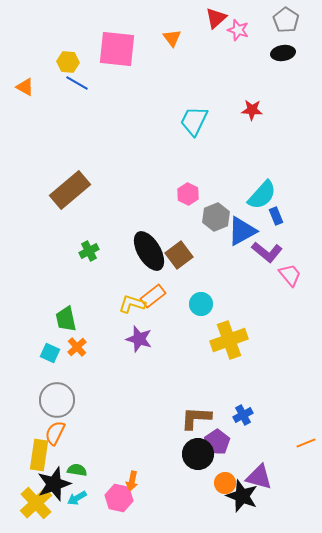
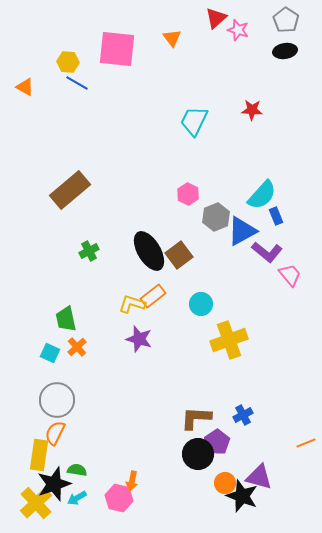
black ellipse at (283, 53): moved 2 px right, 2 px up
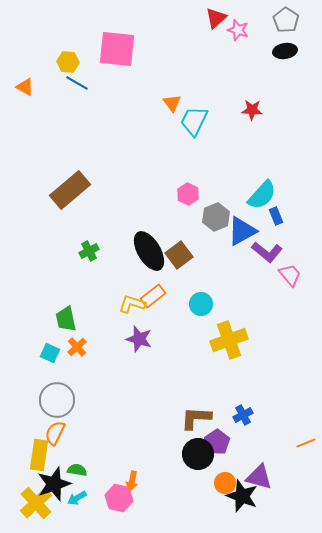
orange triangle at (172, 38): moved 65 px down
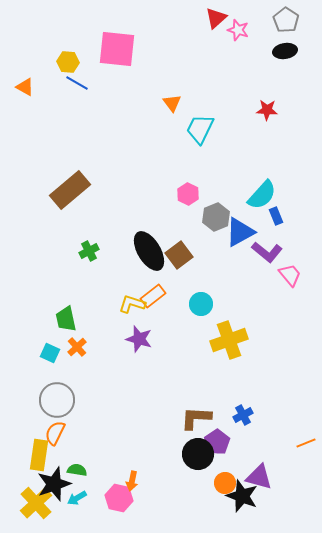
red star at (252, 110): moved 15 px right
cyan trapezoid at (194, 121): moved 6 px right, 8 px down
blue triangle at (242, 231): moved 2 px left, 1 px down
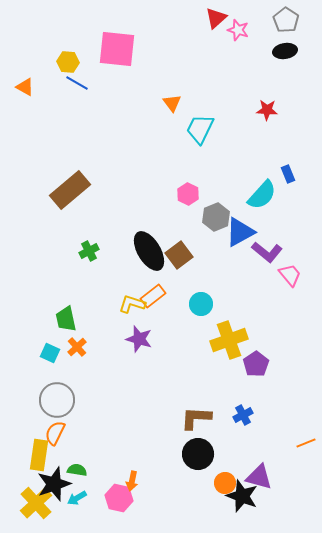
blue rectangle at (276, 216): moved 12 px right, 42 px up
purple pentagon at (217, 442): moved 39 px right, 78 px up
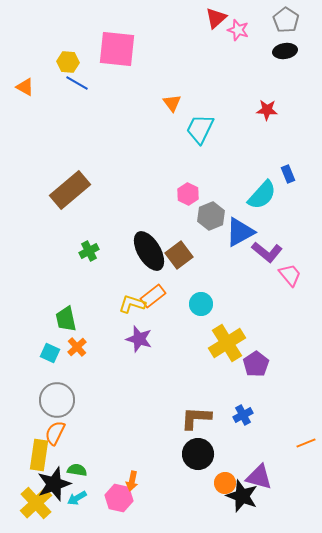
gray hexagon at (216, 217): moved 5 px left, 1 px up
yellow cross at (229, 340): moved 2 px left, 3 px down; rotated 12 degrees counterclockwise
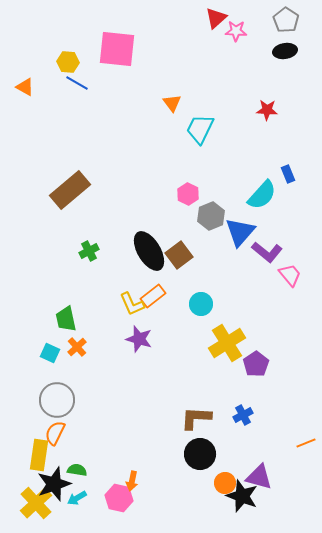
pink star at (238, 30): moved 2 px left, 1 px down; rotated 15 degrees counterclockwise
blue triangle at (240, 232): rotated 20 degrees counterclockwise
yellow L-shape at (132, 304): rotated 132 degrees counterclockwise
black circle at (198, 454): moved 2 px right
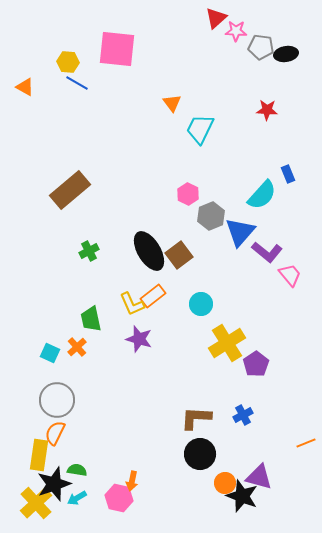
gray pentagon at (286, 20): moved 25 px left, 27 px down; rotated 25 degrees counterclockwise
black ellipse at (285, 51): moved 1 px right, 3 px down
green trapezoid at (66, 319): moved 25 px right
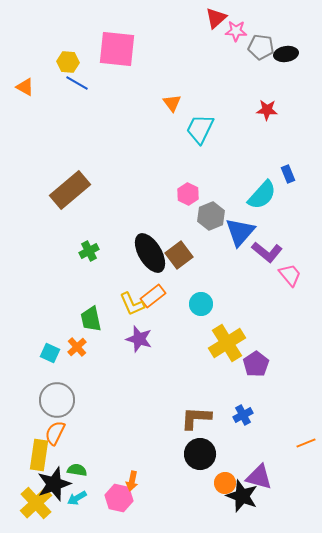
black ellipse at (149, 251): moved 1 px right, 2 px down
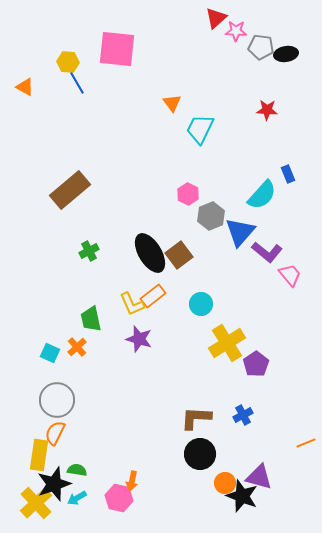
blue line at (77, 83): rotated 30 degrees clockwise
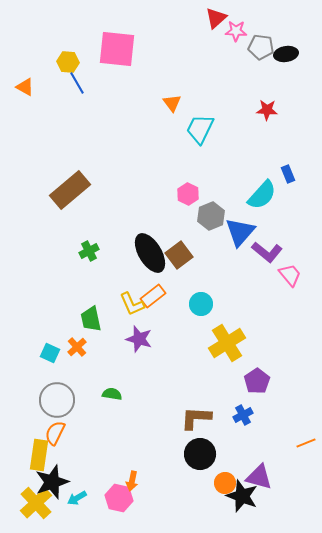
purple pentagon at (256, 364): moved 1 px right, 17 px down
green semicircle at (77, 470): moved 35 px right, 76 px up
black star at (54, 484): moved 2 px left, 2 px up
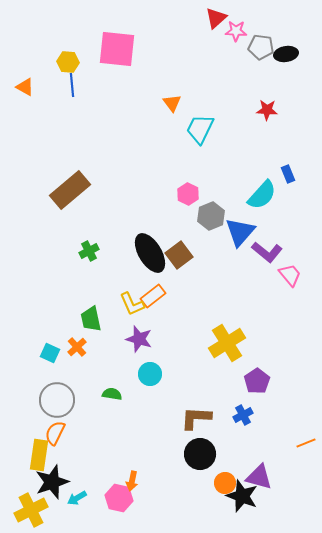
blue line at (77, 83): moved 5 px left, 2 px down; rotated 25 degrees clockwise
cyan circle at (201, 304): moved 51 px left, 70 px down
yellow cross at (36, 503): moved 5 px left, 7 px down; rotated 16 degrees clockwise
